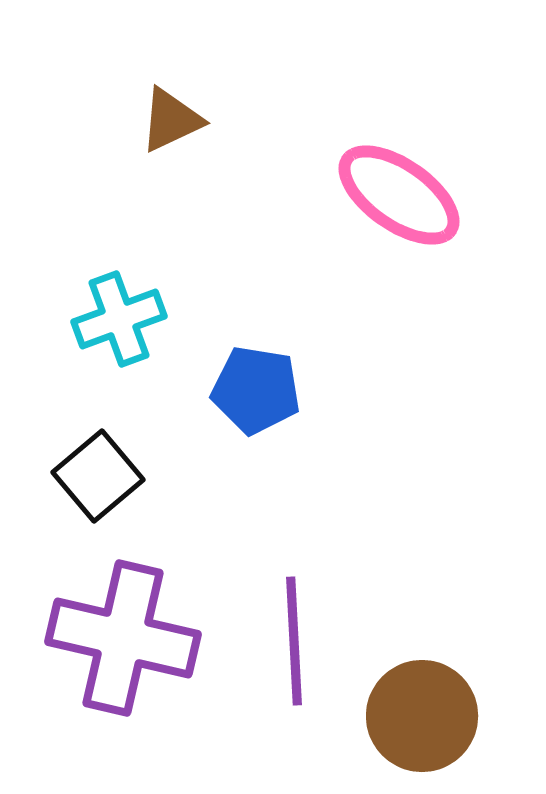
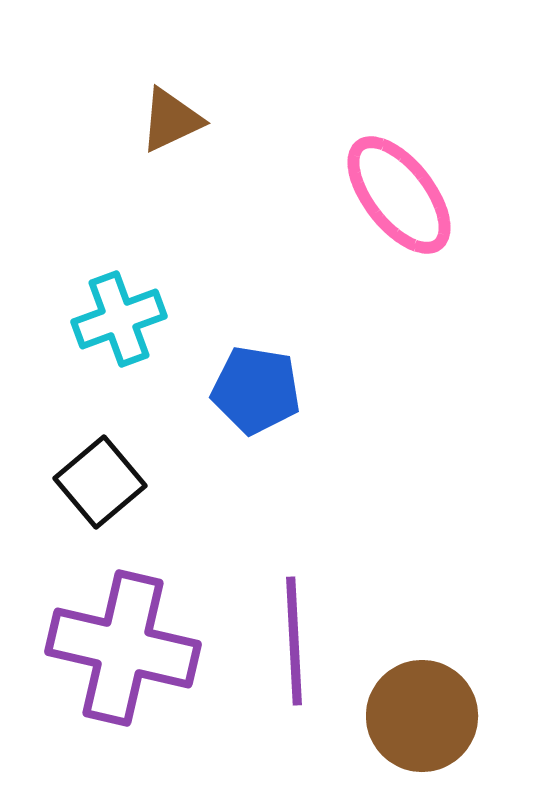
pink ellipse: rotated 17 degrees clockwise
black square: moved 2 px right, 6 px down
purple cross: moved 10 px down
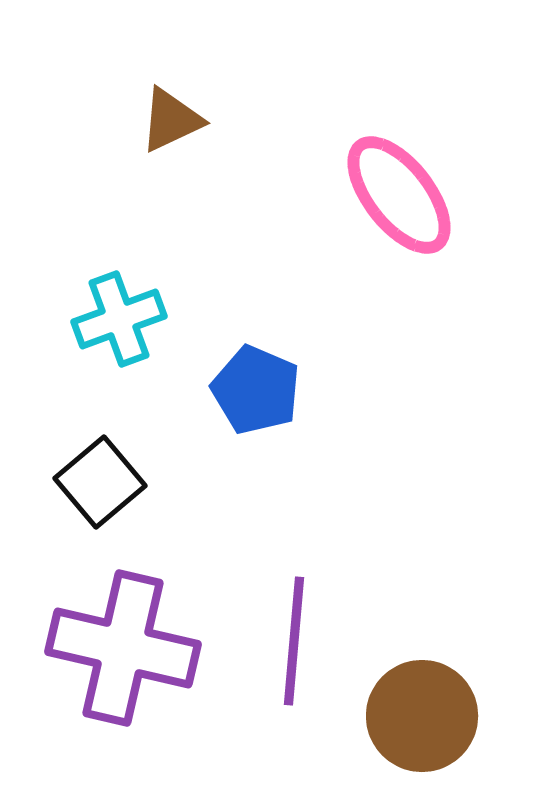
blue pentagon: rotated 14 degrees clockwise
purple line: rotated 8 degrees clockwise
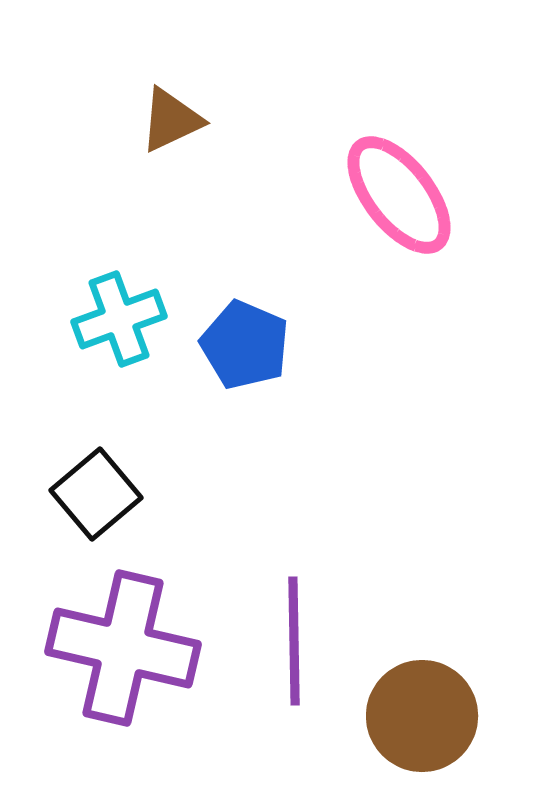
blue pentagon: moved 11 px left, 45 px up
black square: moved 4 px left, 12 px down
purple line: rotated 6 degrees counterclockwise
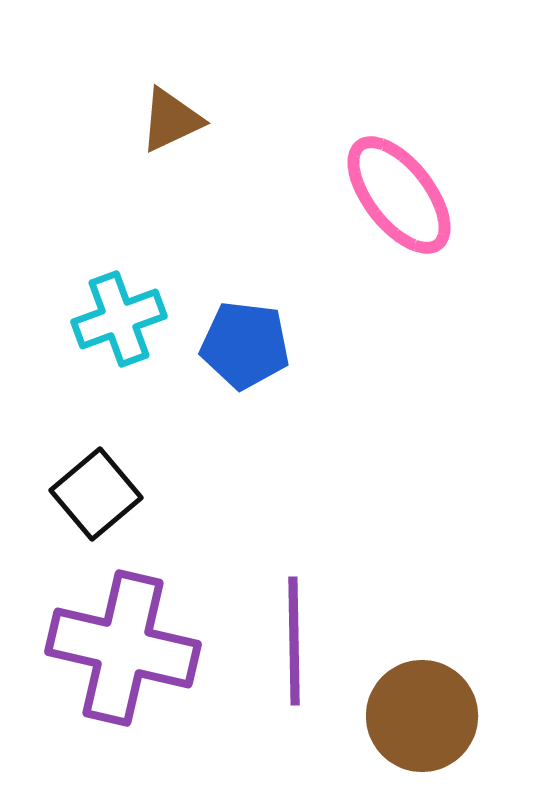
blue pentagon: rotated 16 degrees counterclockwise
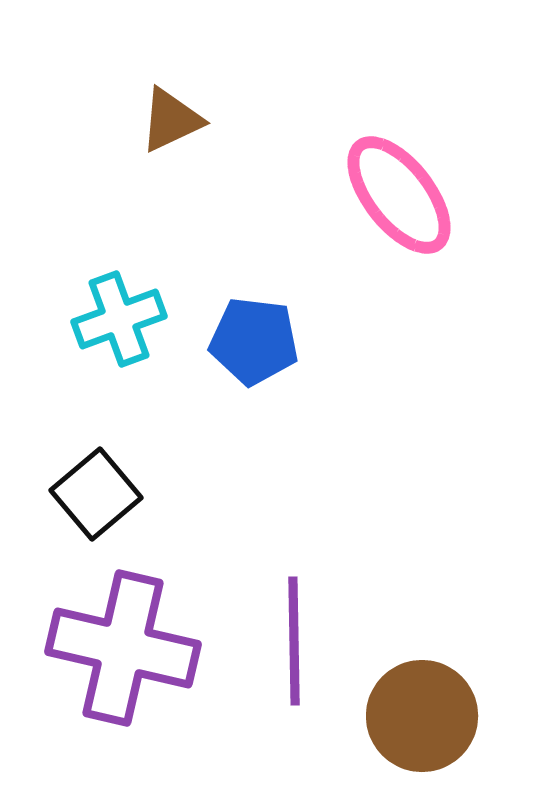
blue pentagon: moved 9 px right, 4 px up
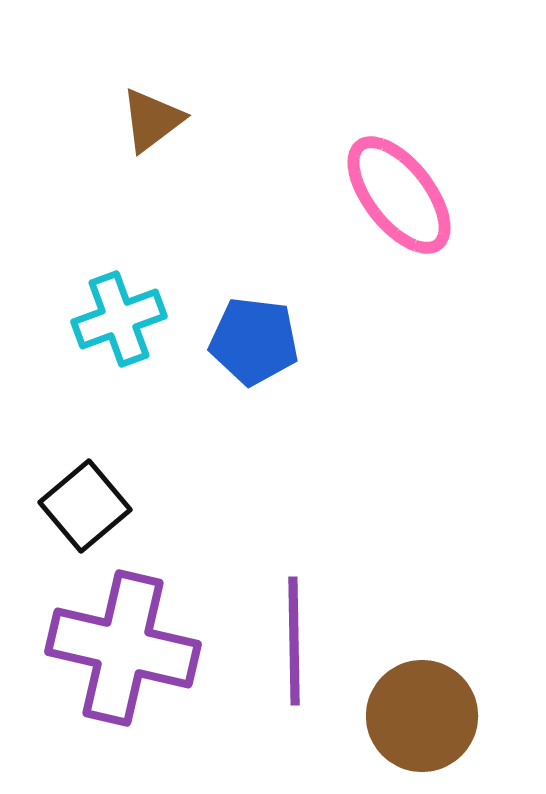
brown triangle: moved 19 px left; rotated 12 degrees counterclockwise
black square: moved 11 px left, 12 px down
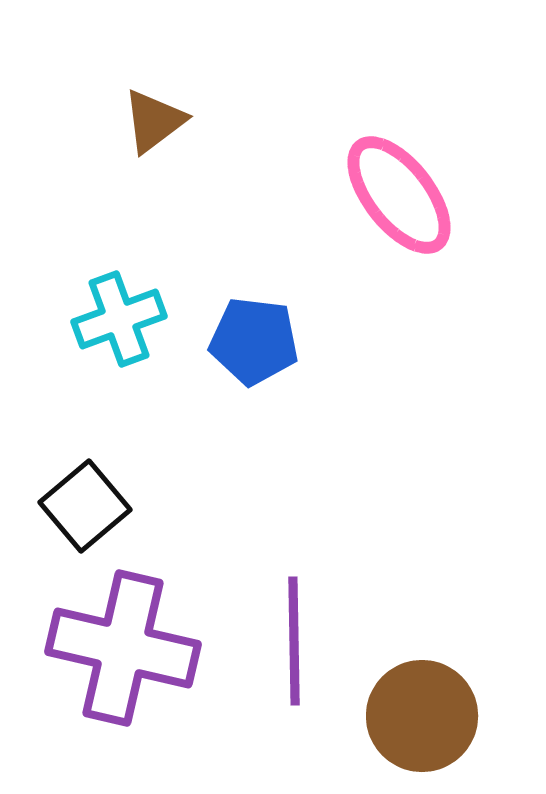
brown triangle: moved 2 px right, 1 px down
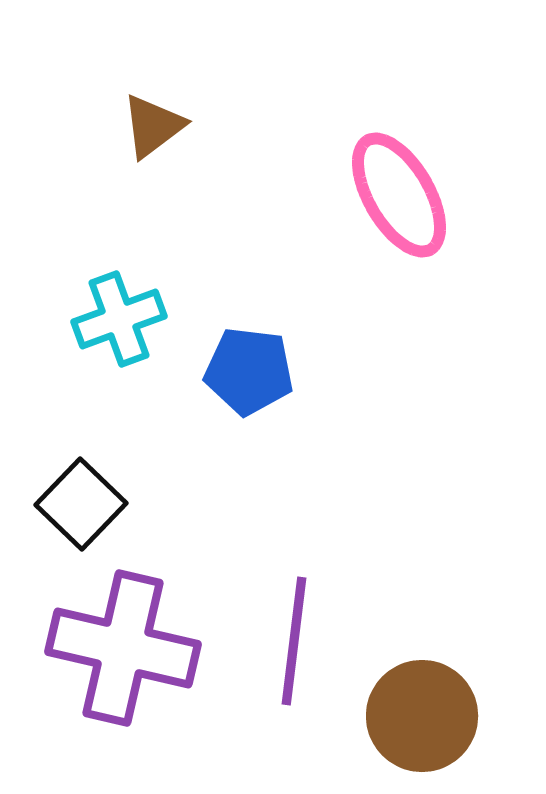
brown triangle: moved 1 px left, 5 px down
pink ellipse: rotated 8 degrees clockwise
blue pentagon: moved 5 px left, 30 px down
black square: moved 4 px left, 2 px up; rotated 6 degrees counterclockwise
purple line: rotated 8 degrees clockwise
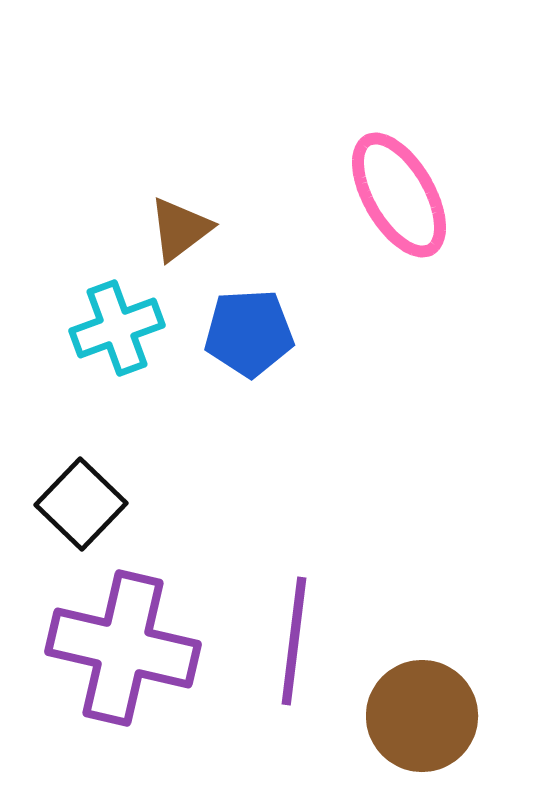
brown triangle: moved 27 px right, 103 px down
cyan cross: moved 2 px left, 9 px down
blue pentagon: moved 38 px up; rotated 10 degrees counterclockwise
